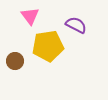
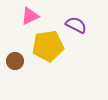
pink triangle: rotated 42 degrees clockwise
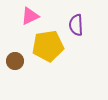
purple semicircle: rotated 120 degrees counterclockwise
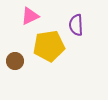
yellow pentagon: moved 1 px right
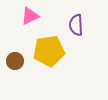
yellow pentagon: moved 5 px down
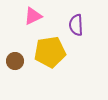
pink triangle: moved 3 px right
yellow pentagon: moved 1 px right, 1 px down
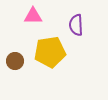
pink triangle: rotated 24 degrees clockwise
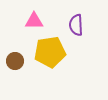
pink triangle: moved 1 px right, 5 px down
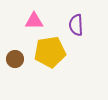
brown circle: moved 2 px up
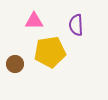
brown circle: moved 5 px down
